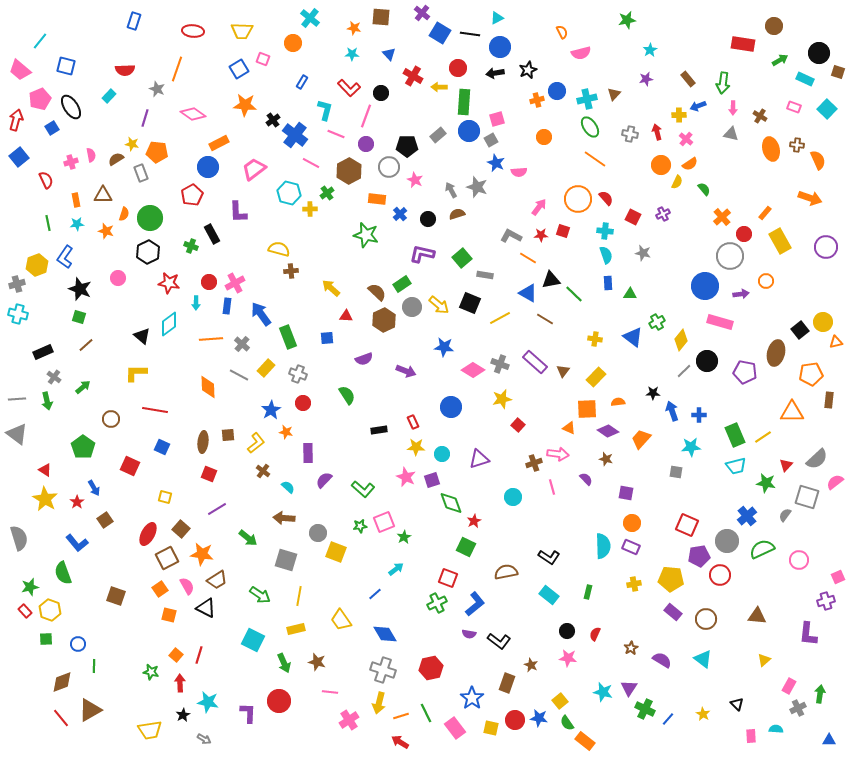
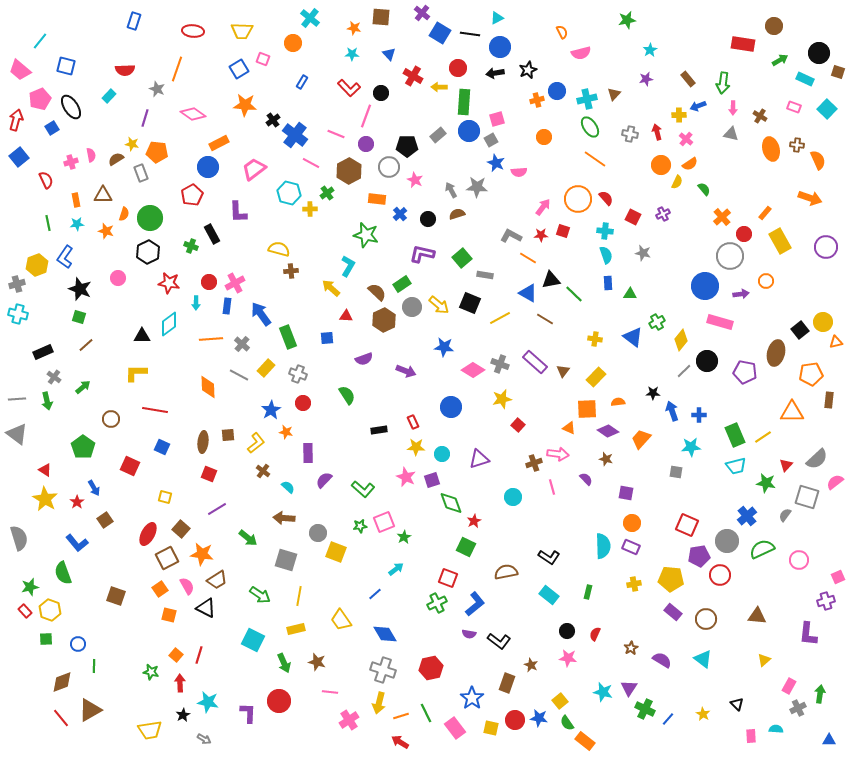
cyan L-shape at (325, 110): moved 23 px right, 156 px down; rotated 15 degrees clockwise
gray star at (477, 187): rotated 15 degrees counterclockwise
pink arrow at (539, 207): moved 4 px right
black triangle at (142, 336): rotated 42 degrees counterclockwise
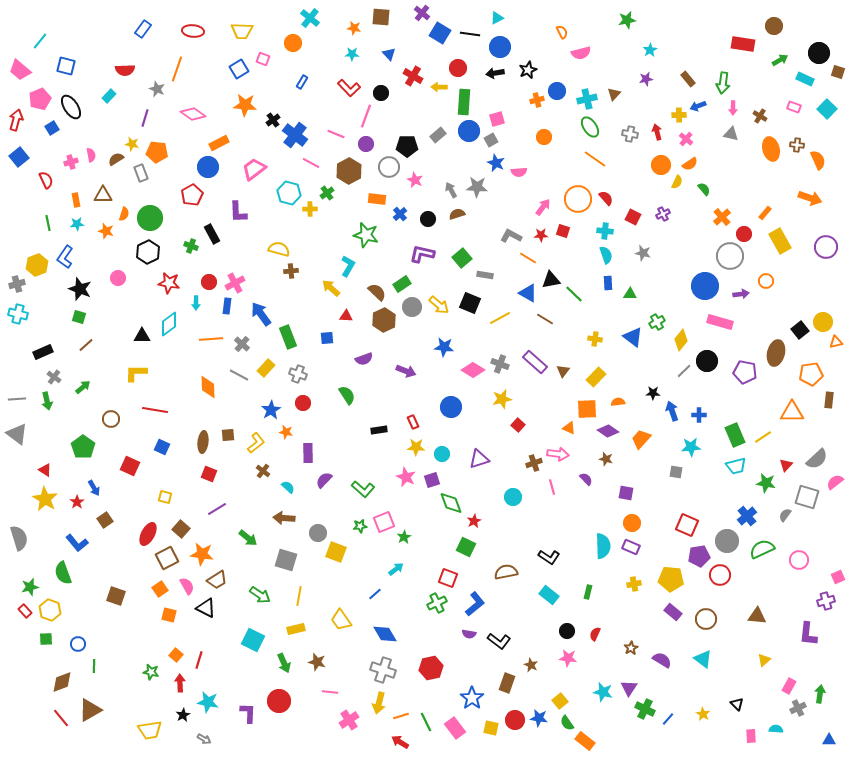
blue rectangle at (134, 21): moved 9 px right, 8 px down; rotated 18 degrees clockwise
red line at (199, 655): moved 5 px down
green line at (426, 713): moved 9 px down
